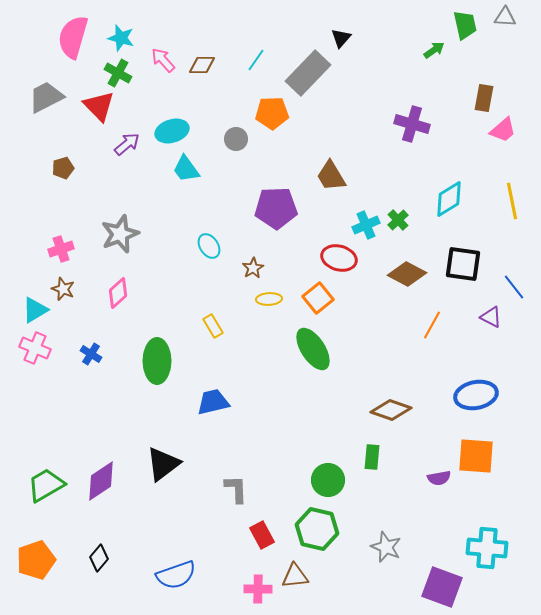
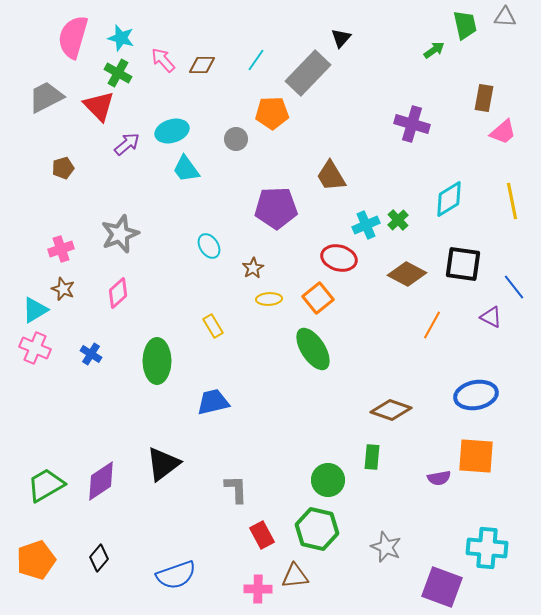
pink trapezoid at (503, 130): moved 2 px down
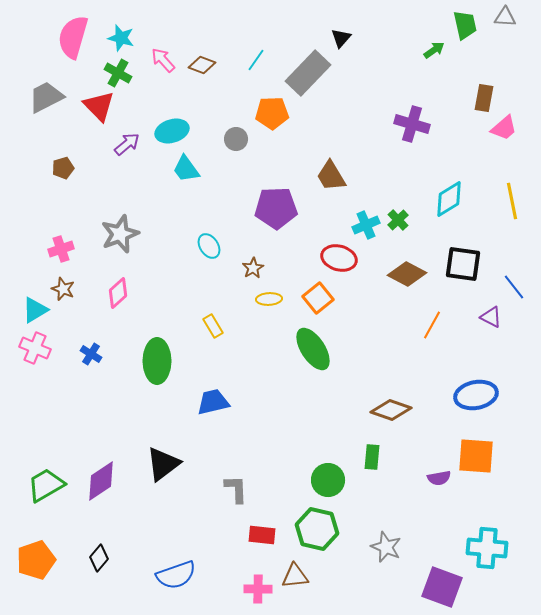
brown diamond at (202, 65): rotated 20 degrees clockwise
pink trapezoid at (503, 132): moved 1 px right, 4 px up
red rectangle at (262, 535): rotated 56 degrees counterclockwise
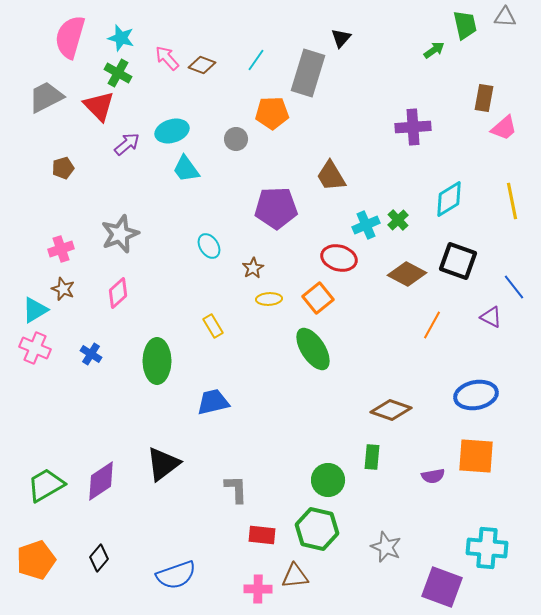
pink semicircle at (73, 37): moved 3 px left
pink arrow at (163, 60): moved 4 px right, 2 px up
gray rectangle at (308, 73): rotated 27 degrees counterclockwise
purple cross at (412, 124): moved 1 px right, 3 px down; rotated 20 degrees counterclockwise
black square at (463, 264): moved 5 px left, 3 px up; rotated 12 degrees clockwise
purple semicircle at (439, 478): moved 6 px left, 2 px up
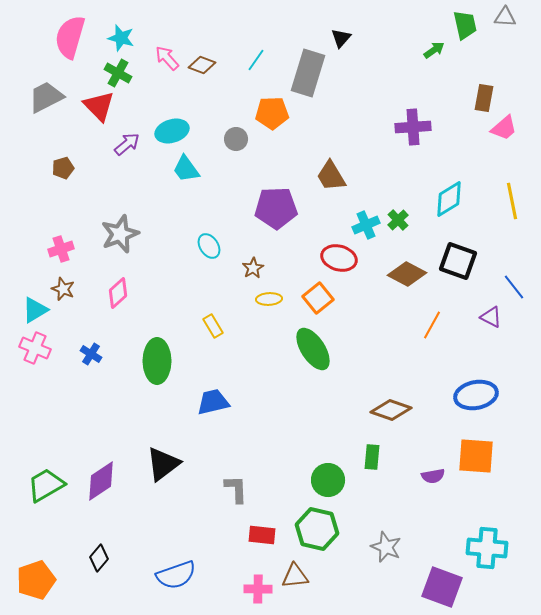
orange pentagon at (36, 560): moved 20 px down
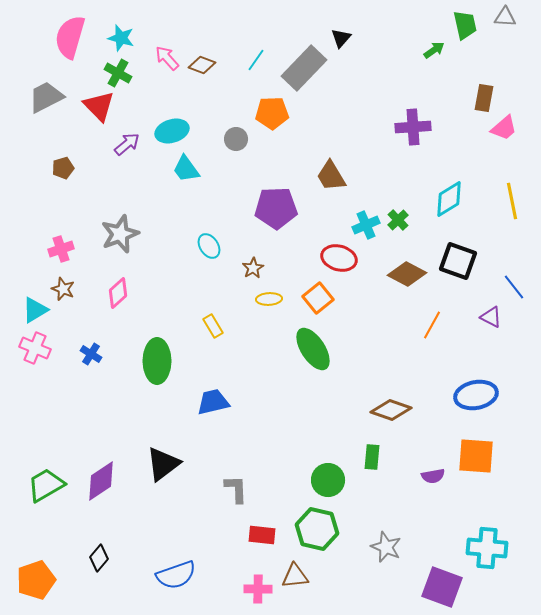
gray rectangle at (308, 73): moved 4 px left, 5 px up; rotated 27 degrees clockwise
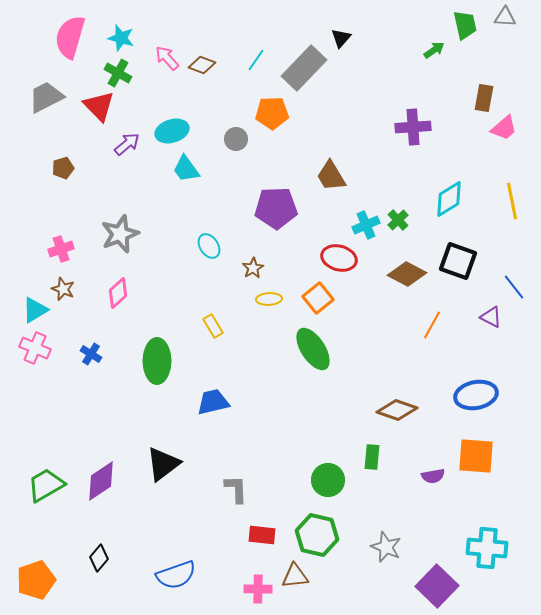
brown diamond at (391, 410): moved 6 px right
green hexagon at (317, 529): moved 6 px down
purple square at (442, 587): moved 5 px left, 1 px up; rotated 24 degrees clockwise
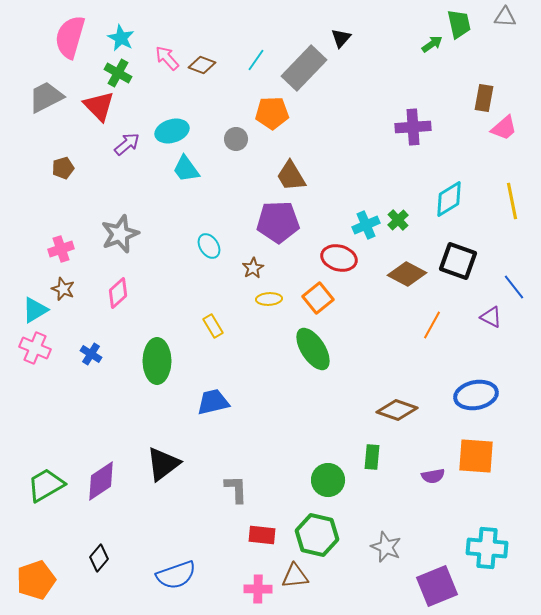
green trapezoid at (465, 25): moved 6 px left, 1 px up
cyan star at (121, 38): rotated 12 degrees clockwise
green arrow at (434, 50): moved 2 px left, 6 px up
brown trapezoid at (331, 176): moved 40 px left
purple pentagon at (276, 208): moved 2 px right, 14 px down
purple square at (437, 586): rotated 24 degrees clockwise
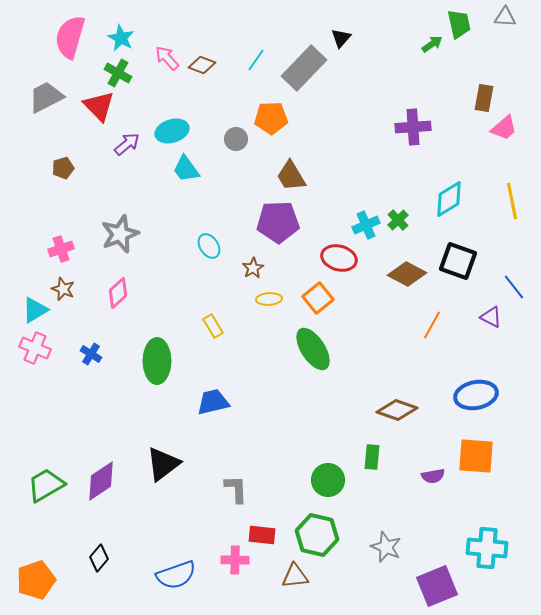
orange pentagon at (272, 113): moved 1 px left, 5 px down
pink cross at (258, 589): moved 23 px left, 29 px up
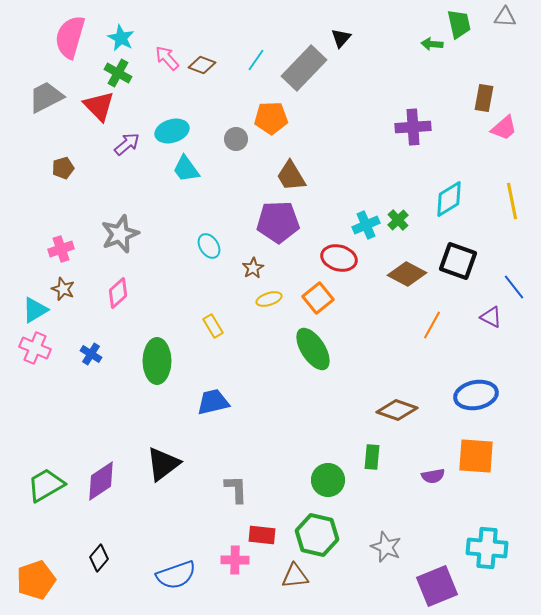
green arrow at (432, 44): rotated 140 degrees counterclockwise
yellow ellipse at (269, 299): rotated 15 degrees counterclockwise
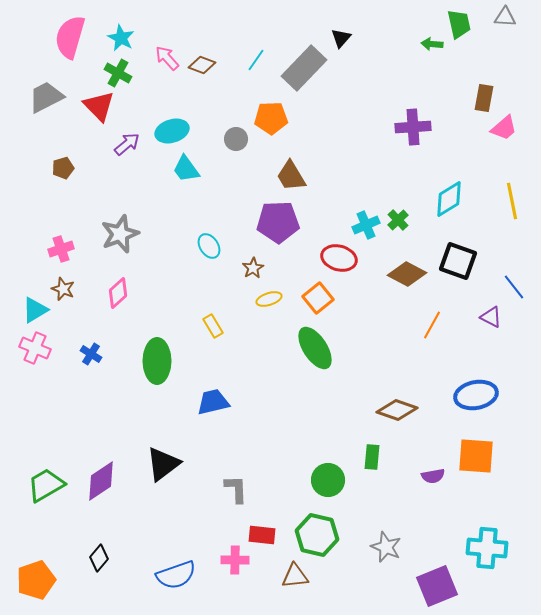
green ellipse at (313, 349): moved 2 px right, 1 px up
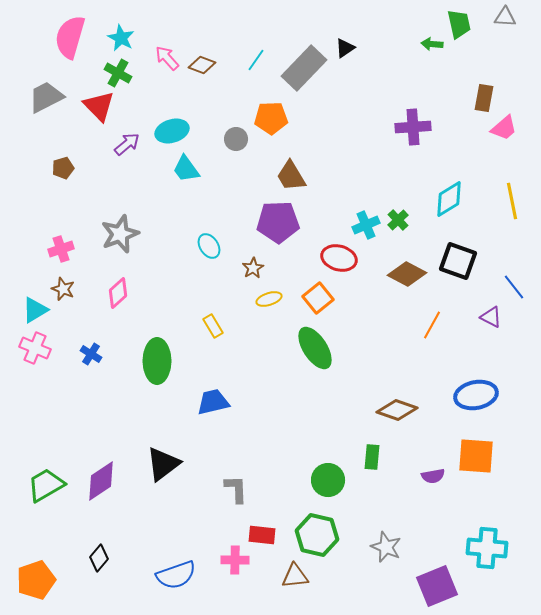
black triangle at (341, 38): moved 4 px right, 10 px down; rotated 15 degrees clockwise
